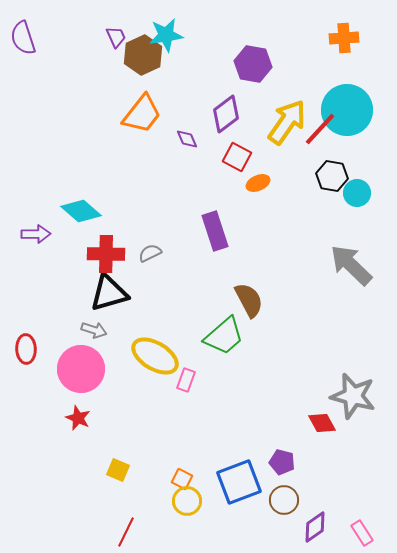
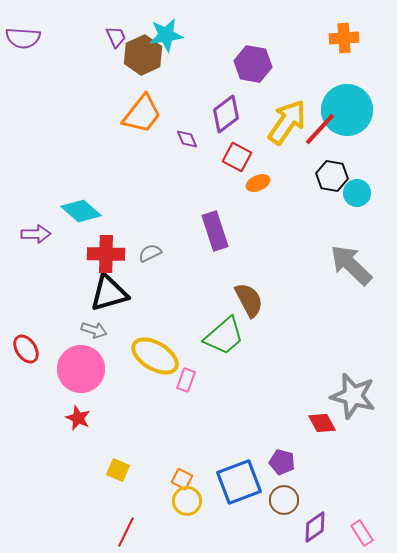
purple semicircle at (23, 38): rotated 68 degrees counterclockwise
red ellipse at (26, 349): rotated 32 degrees counterclockwise
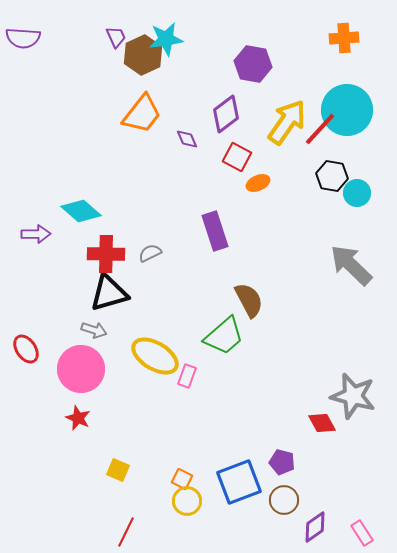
cyan star at (166, 35): moved 4 px down
pink rectangle at (186, 380): moved 1 px right, 4 px up
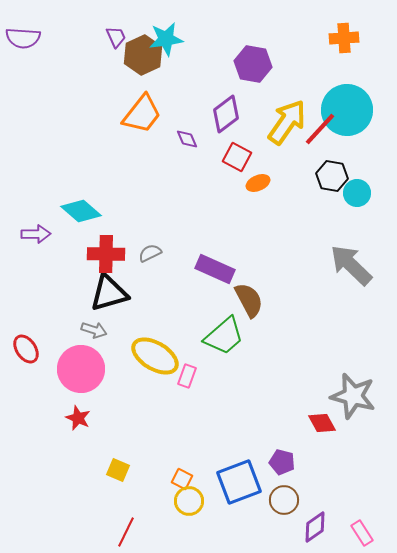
purple rectangle at (215, 231): moved 38 px down; rotated 48 degrees counterclockwise
yellow circle at (187, 501): moved 2 px right
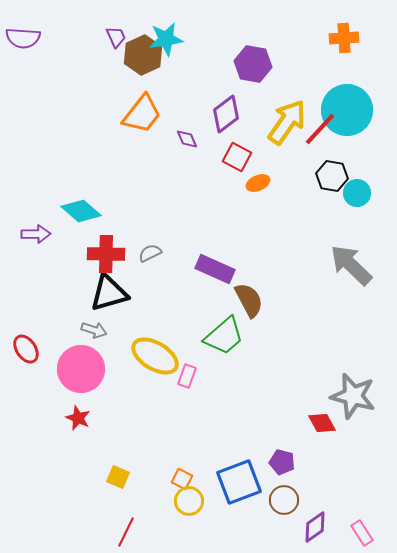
yellow square at (118, 470): moved 7 px down
